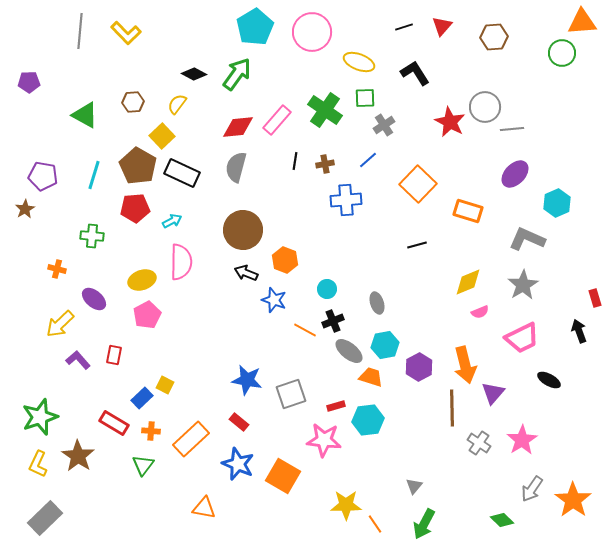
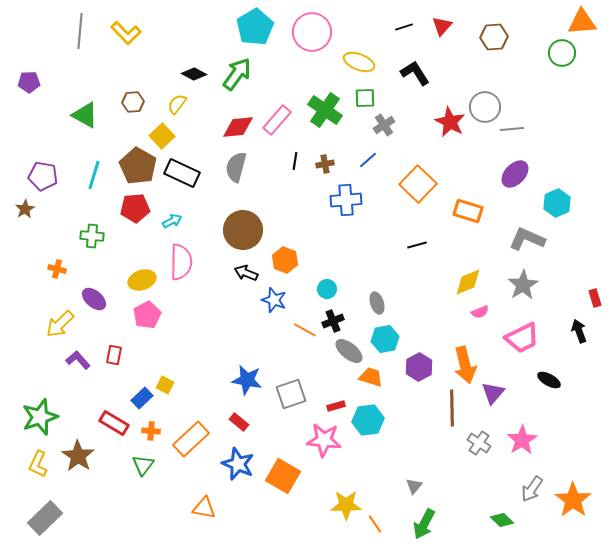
cyan hexagon at (385, 345): moved 6 px up
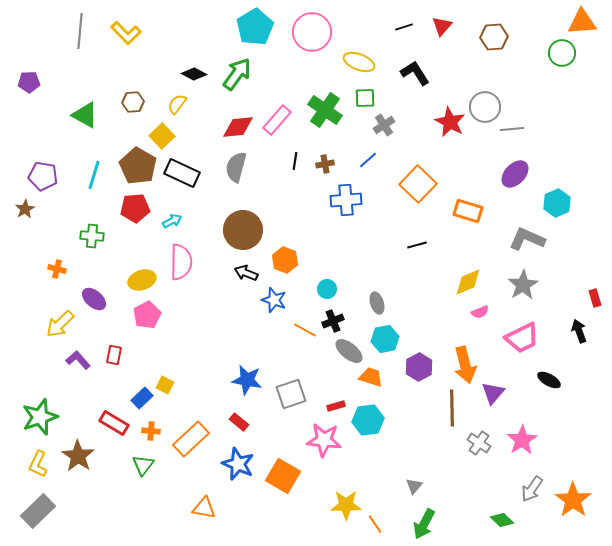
gray rectangle at (45, 518): moved 7 px left, 7 px up
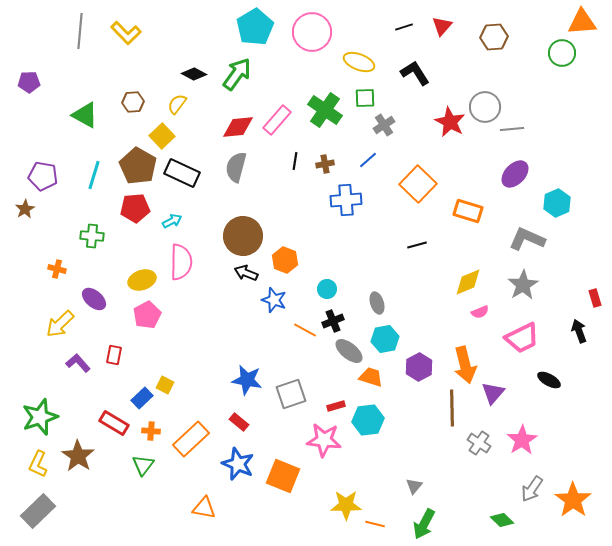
brown circle at (243, 230): moved 6 px down
purple L-shape at (78, 360): moved 3 px down
orange square at (283, 476): rotated 8 degrees counterclockwise
orange line at (375, 524): rotated 42 degrees counterclockwise
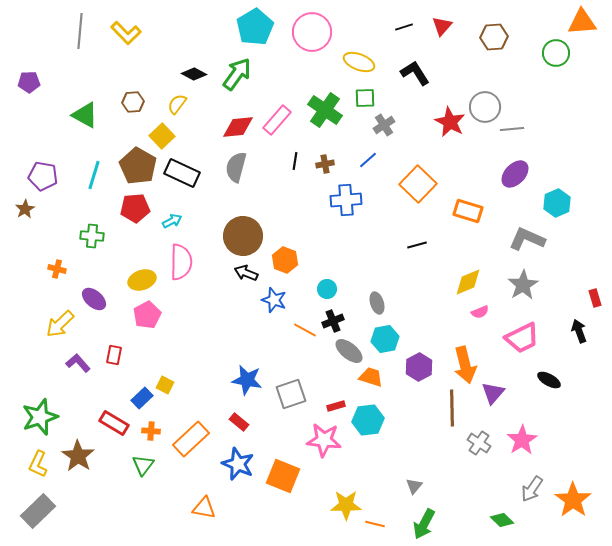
green circle at (562, 53): moved 6 px left
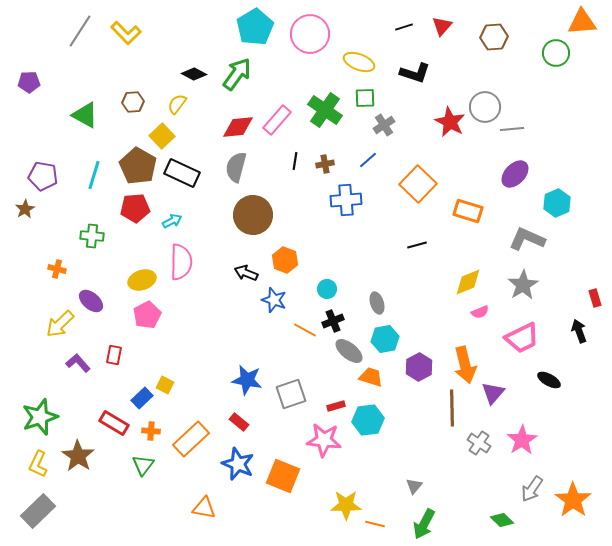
gray line at (80, 31): rotated 28 degrees clockwise
pink circle at (312, 32): moved 2 px left, 2 px down
black L-shape at (415, 73): rotated 140 degrees clockwise
brown circle at (243, 236): moved 10 px right, 21 px up
purple ellipse at (94, 299): moved 3 px left, 2 px down
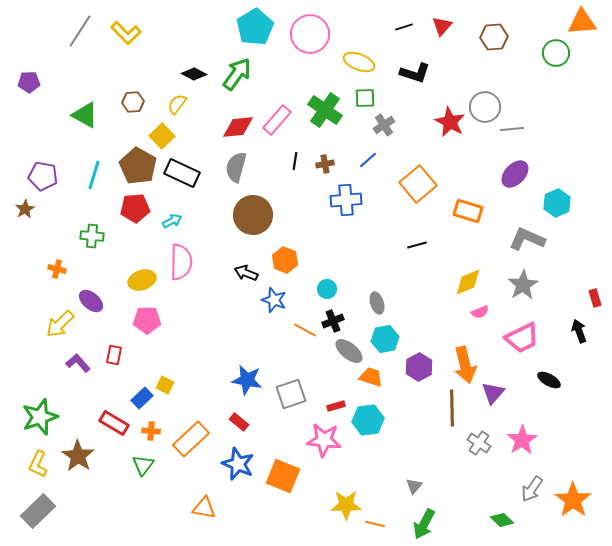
orange square at (418, 184): rotated 6 degrees clockwise
pink pentagon at (147, 315): moved 5 px down; rotated 28 degrees clockwise
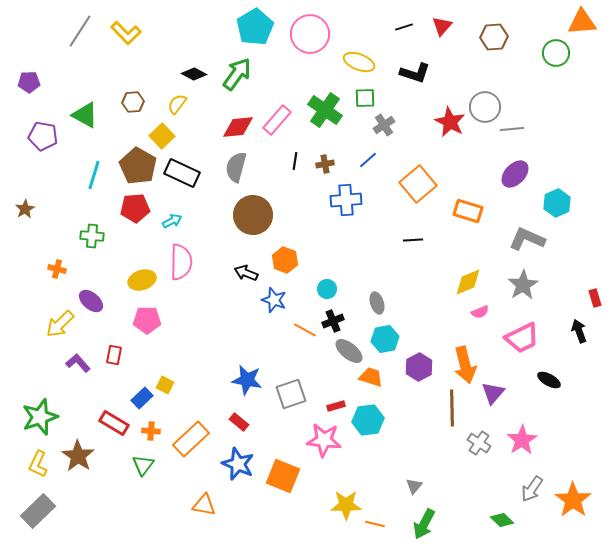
purple pentagon at (43, 176): moved 40 px up
black line at (417, 245): moved 4 px left, 5 px up; rotated 12 degrees clockwise
orange triangle at (204, 508): moved 3 px up
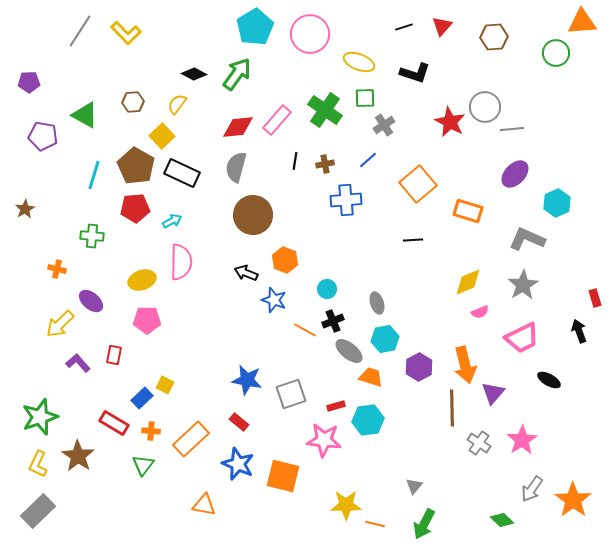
brown pentagon at (138, 166): moved 2 px left
orange square at (283, 476): rotated 8 degrees counterclockwise
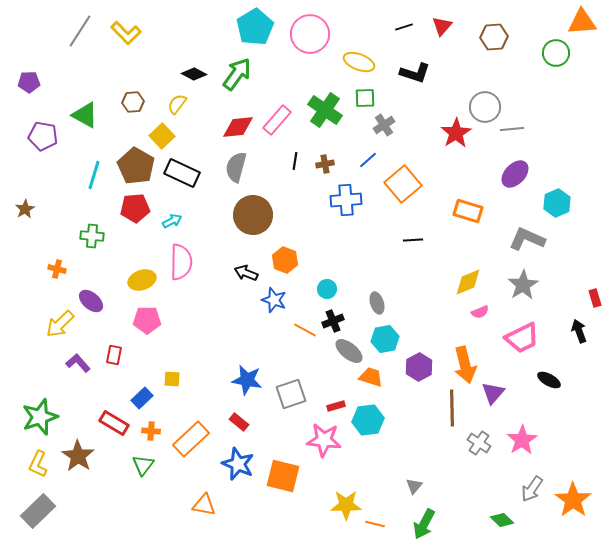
red star at (450, 122): moved 6 px right, 11 px down; rotated 12 degrees clockwise
orange square at (418, 184): moved 15 px left
yellow square at (165, 385): moved 7 px right, 6 px up; rotated 24 degrees counterclockwise
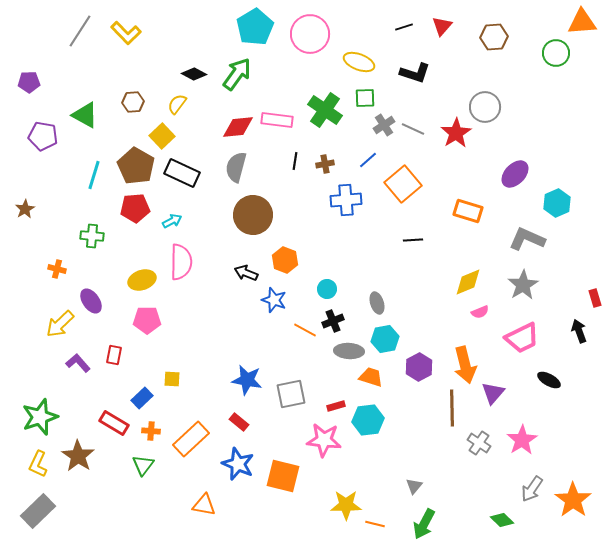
pink rectangle at (277, 120): rotated 56 degrees clockwise
gray line at (512, 129): moved 99 px left; rotated 30 degrees clockwise
purple ellipse at (91, 301): rotated 15 degrees clockwise
gray ellipse at (349, 351): rotated 36 degrees counterclockwise
gray square at (291, 394): rotated 8 degrees clockwise
